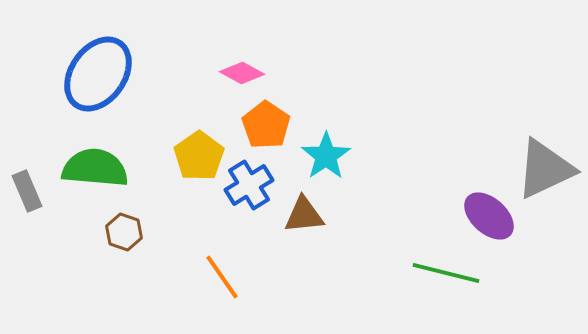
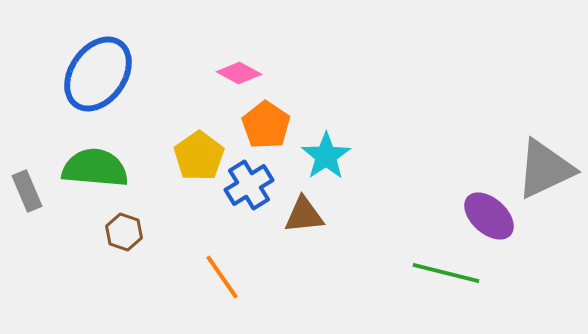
pink diamond: moved 3 px left
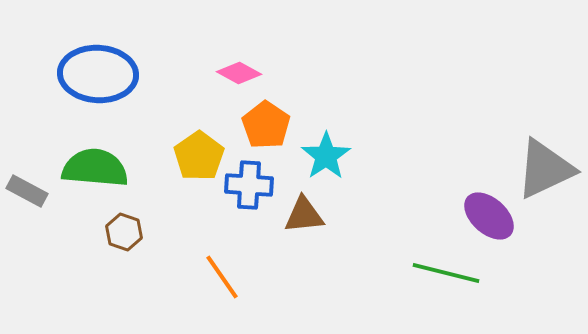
blue ellipse: rotated 58 degrees clockwise
blue cross: rotated 36 degrees clockwise
gray rectangle: rotated 39 degrees counterclockwise
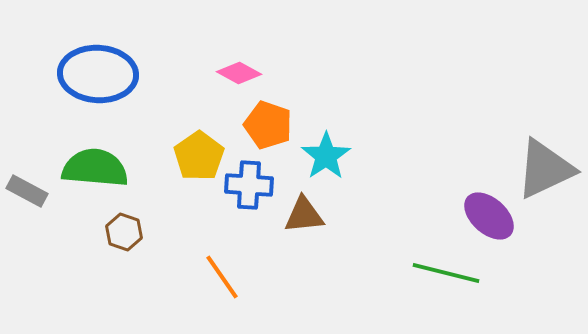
orange pentagon: moved 2 px right; rotated 15 degrees counterclockwise
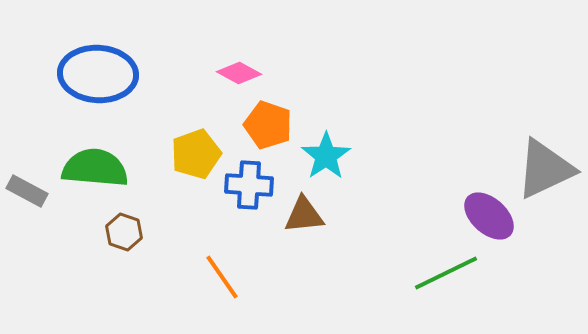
yellow pentagon: moved 3 px left, 2 px up; rotated 15 degrees clockwise
green line: rotated 40 degrees counterclockwise
